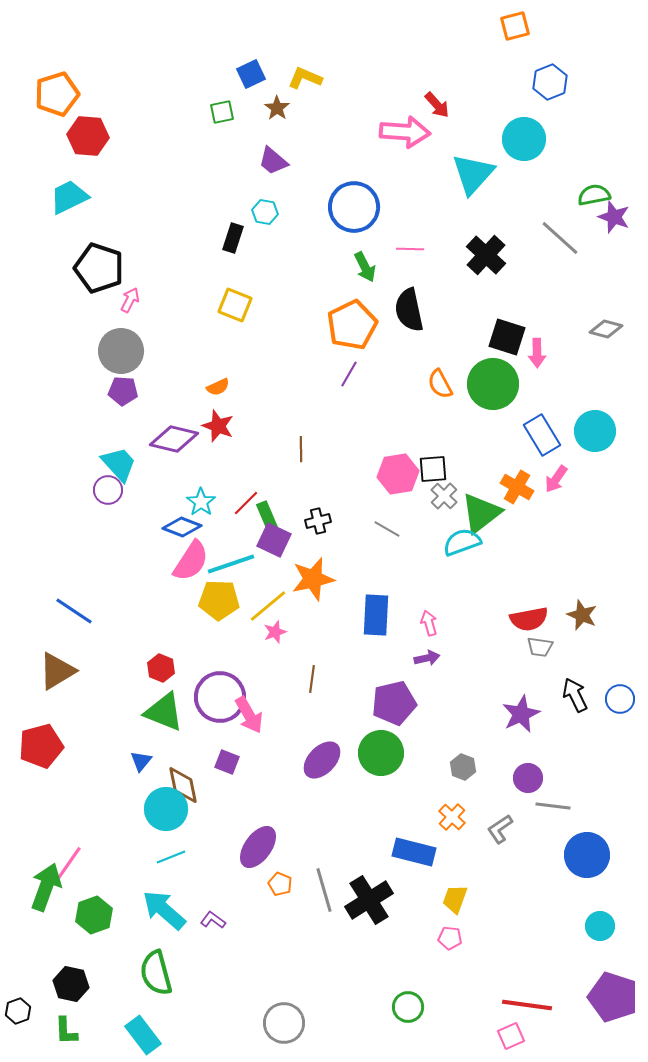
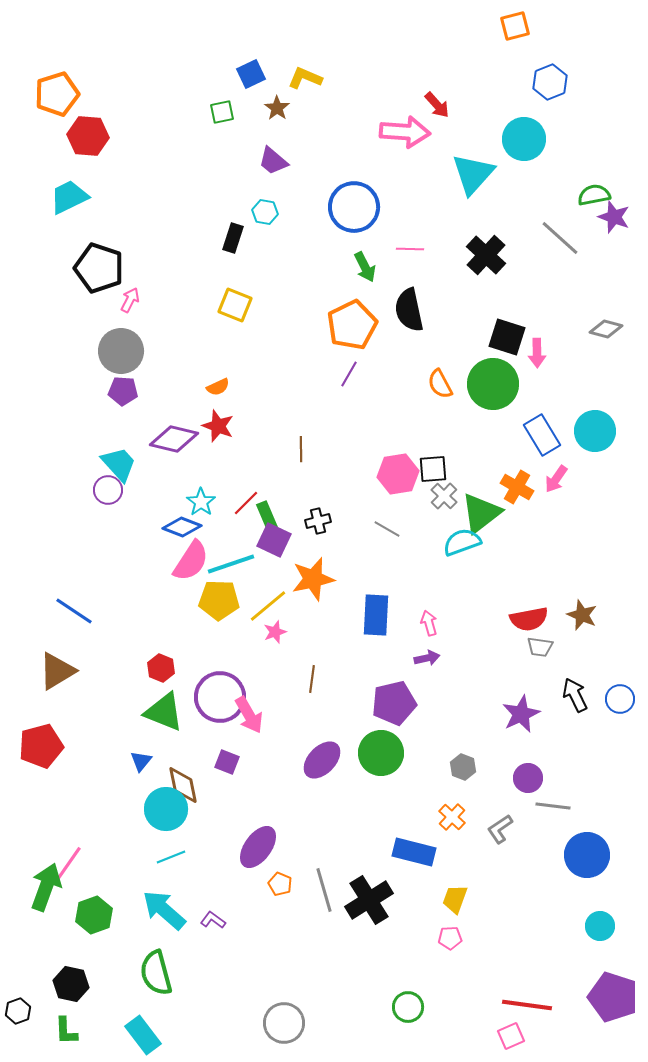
pink pentagon at (450, 938): rotated 10 degrees counterclockwise
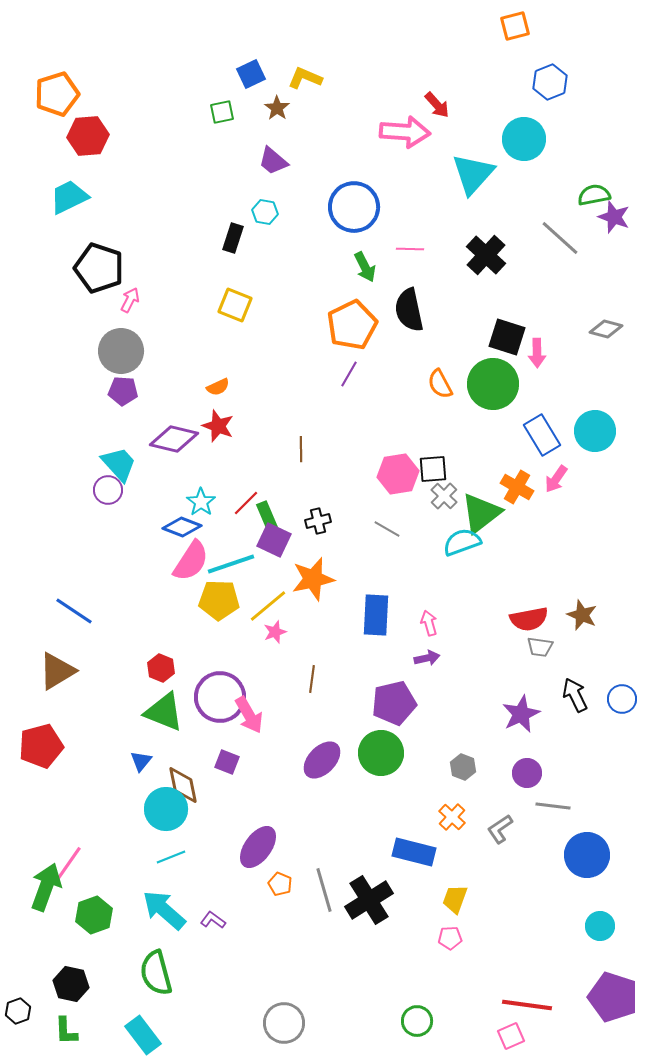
red hexagon at (88, 136): rotated 9 degrees counterclockwise
blue circle at (620, 699): moved 2 px right
purple circle at (528, 778): moved 1 px left, 5 px up
green circle at (408, 1007): moved 9 px right, 14 px down
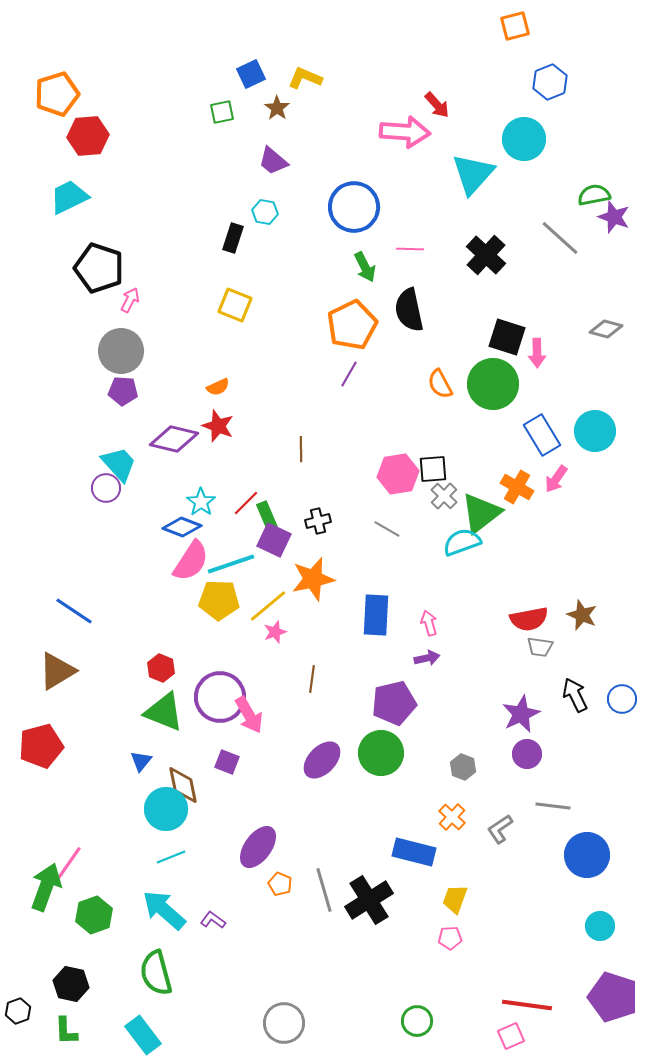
purple circle at (108, 490): moved 2 px left, 2 px up
purple circle at (527, 773): moved 19 px up
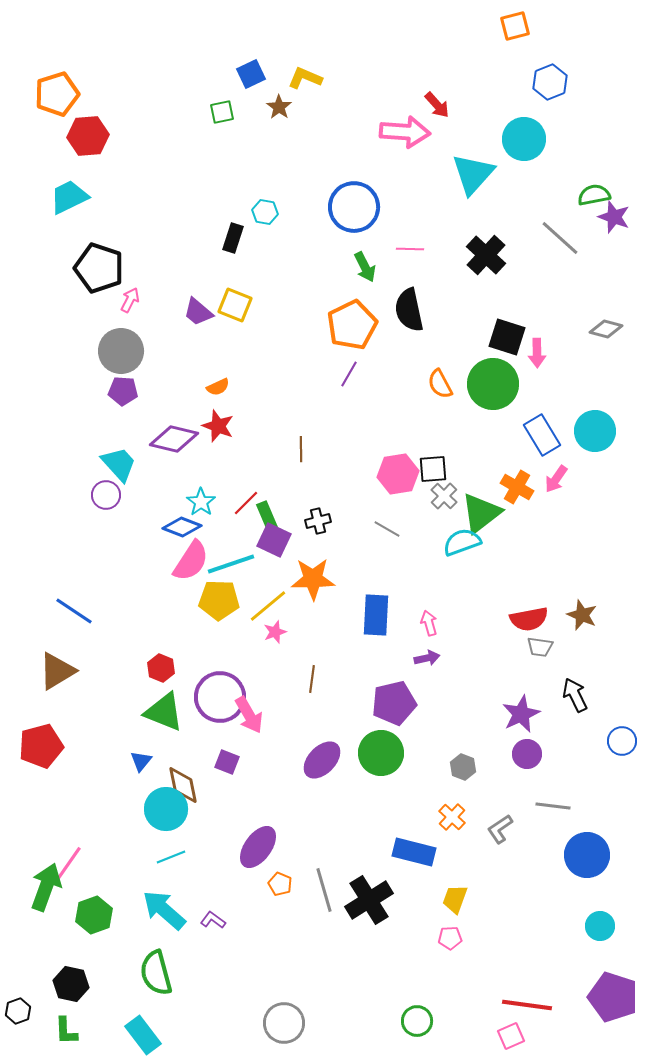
brown star at (277, 108): moved 2 px right, 1 px up
purple trapezoid at (273, 161): moved 75 px left, 151 px down
purple circle at (106, 488): moved 7 px down
orange star at (313, 579): rotated 12 degrees clockwise
blue circle at (622, 699): moved 42 px down
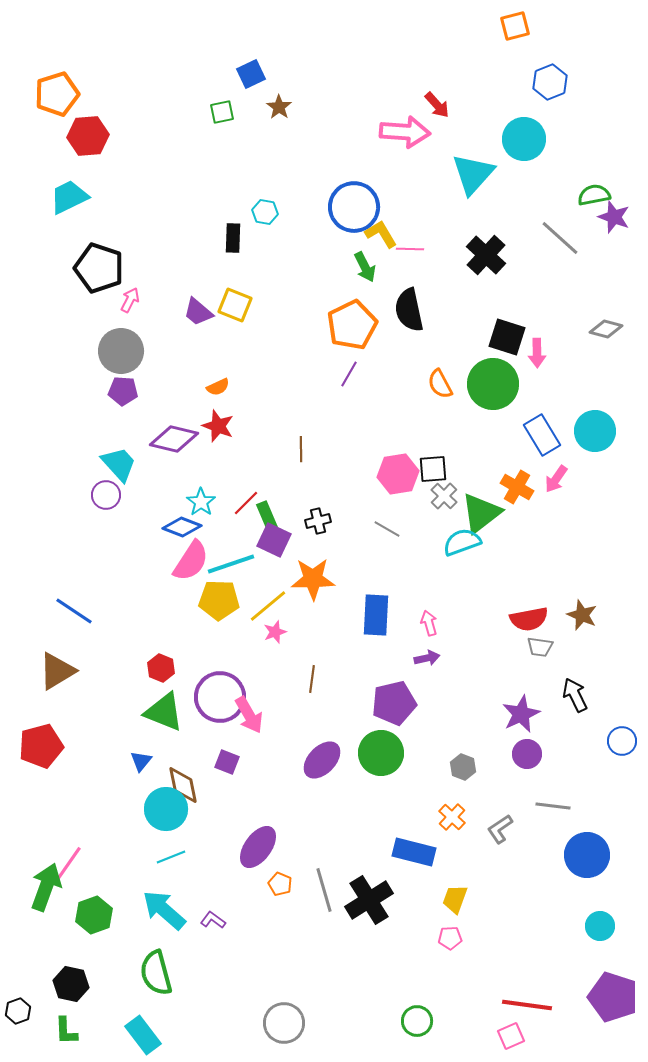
yellow L-shape at (305, 78): moved 76 px right, 156 px down; rotated 36 degrees clockwise
black rectangle at (233, 238): rotated 16 degrees counterclockwise
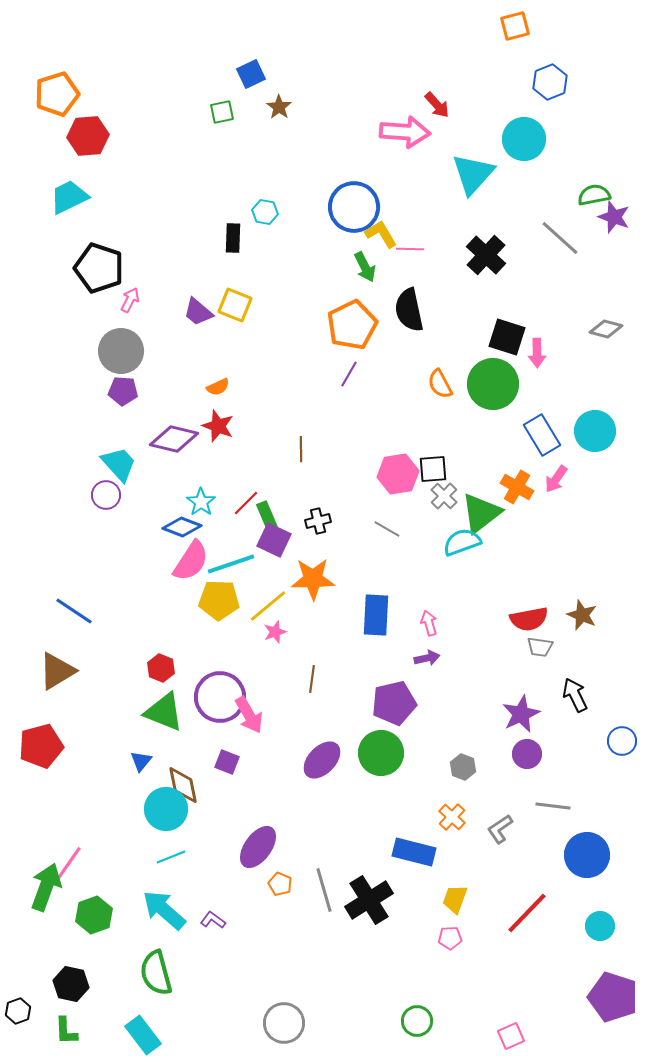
red line at (527, 1005): moved 92 px up; rotated 54 degrees counterclockwise
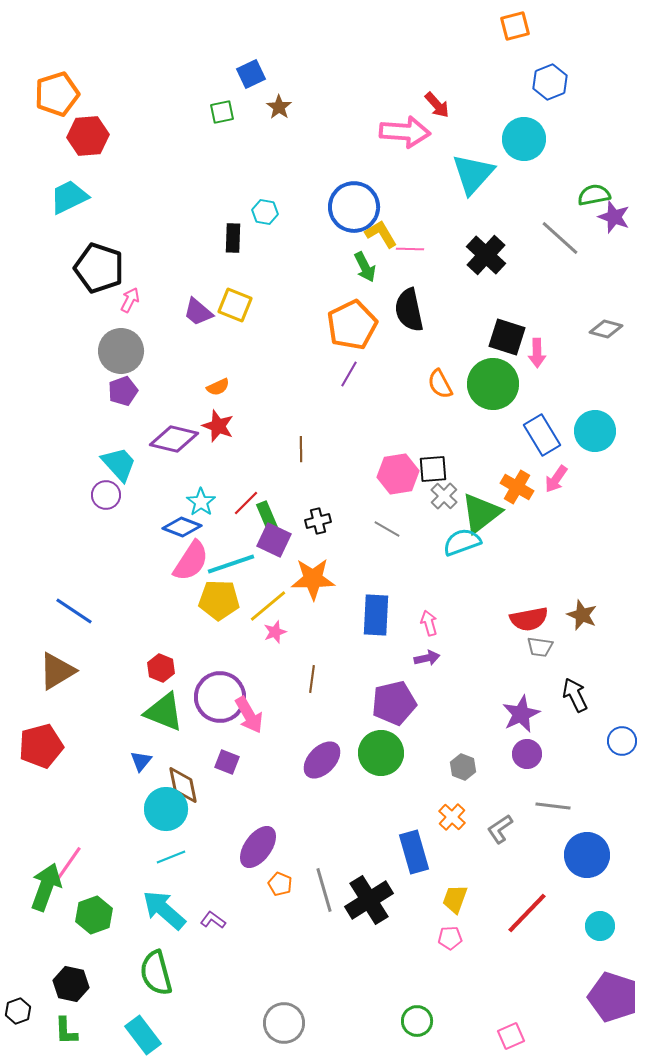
purple pentagon at (123, 391): rotated 24 degrees counterclockwise
blue rectangle at (414, 852): rotated 60 degrees clockwise
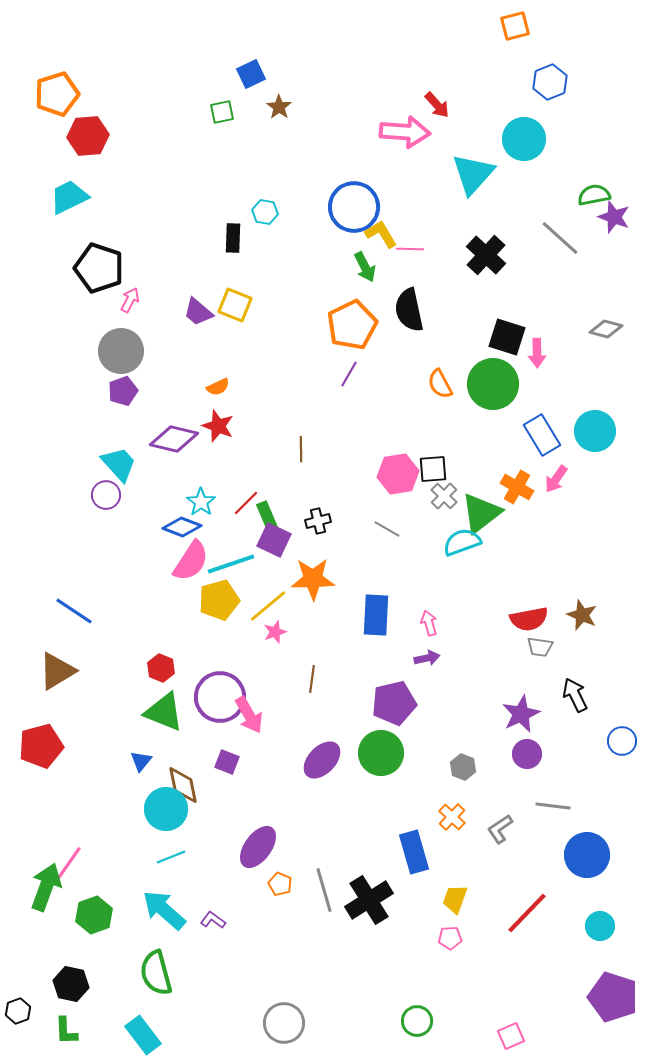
yellow pentagon at (219, 600): rotated 18 degrees counterclockwise
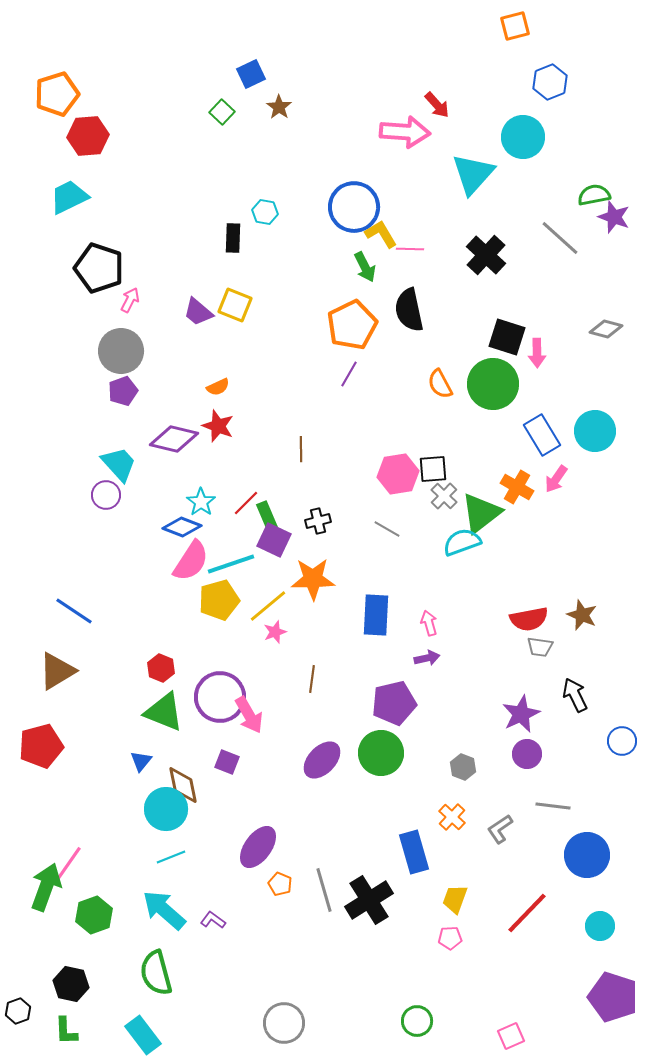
green square at (222, 112): rotated 35 degrees counterclockwise
cyan circle at (524, 139): moved 1 px left, 2 px up
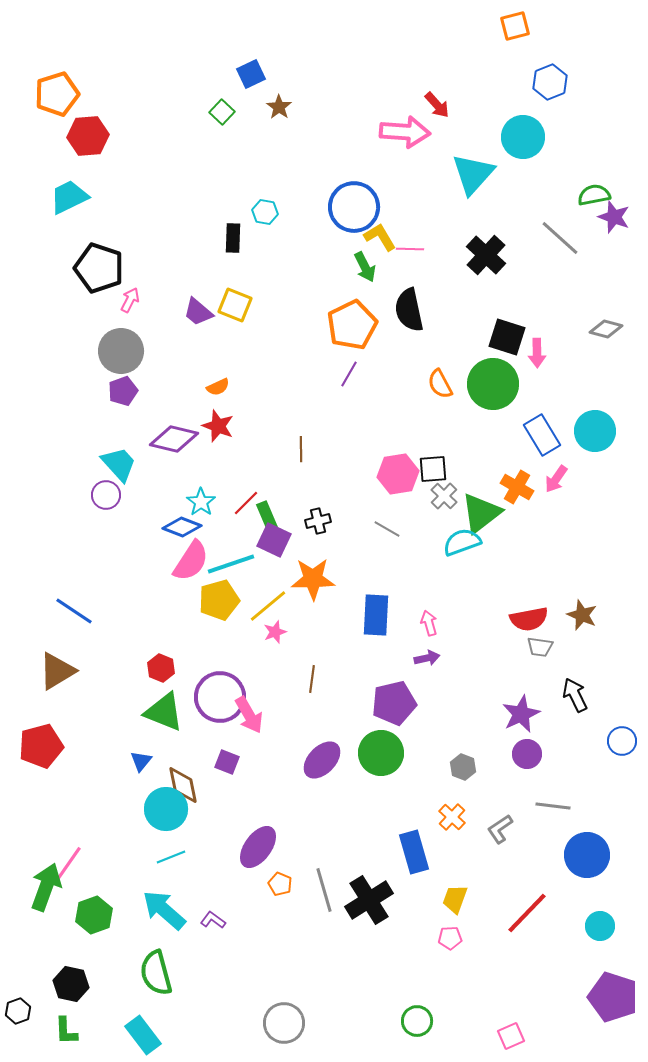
yellow L-shape at (381, 234): moved 1 px left, 3 px down
